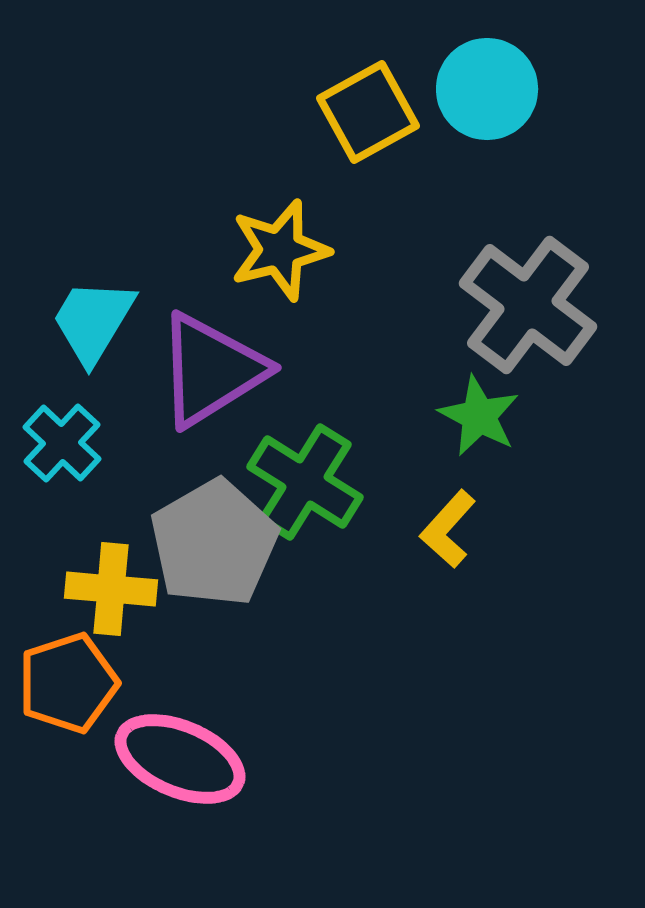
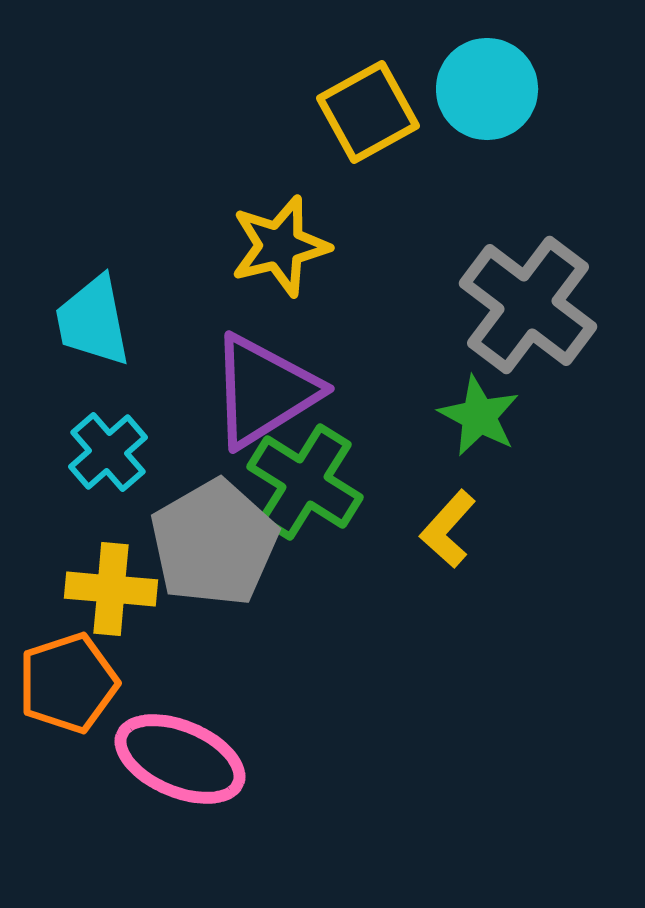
yellow star: moved 4 px up
cyan trapezoid: rotated 42 degrees counterclockwise
purple triangle: moved 53 px right, 21 px down
cyan cross: moved 46 px right, 9 px down; rotated 6 degrees clockwise
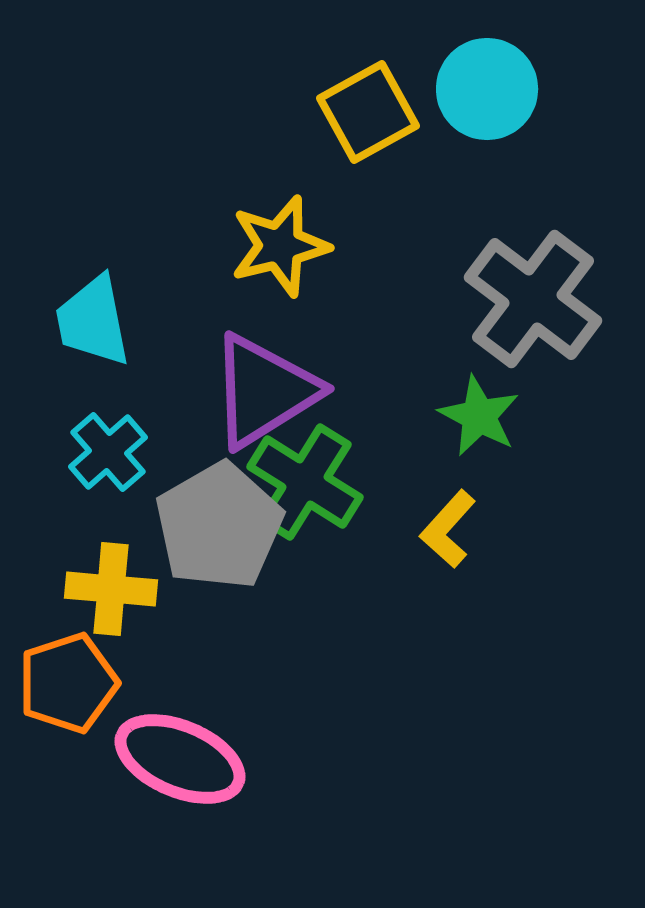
gray cross: moved 5 px right, 6 px up
gray pentagon: moved 5 px right, 17 px up
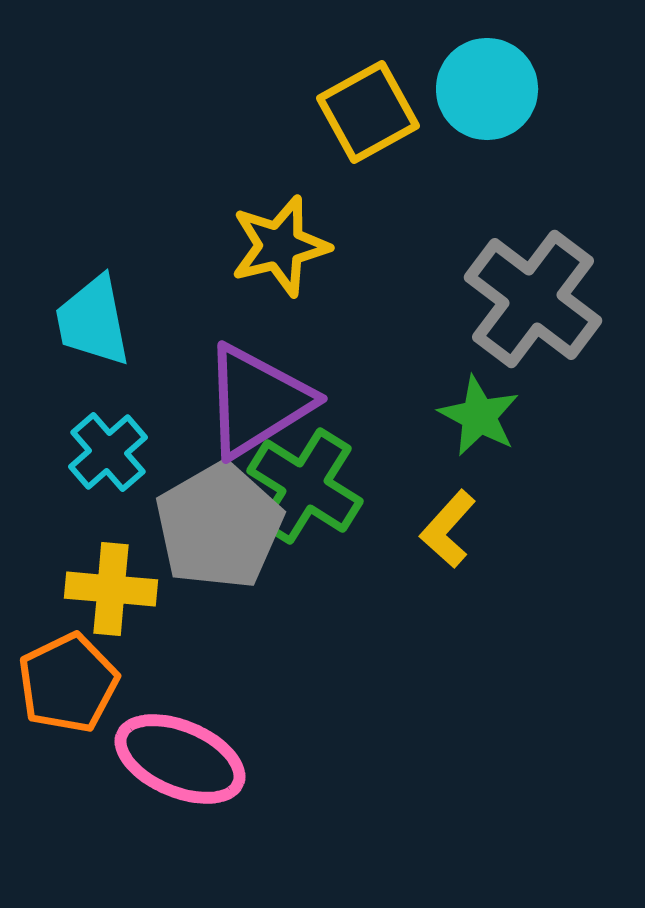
purple triangle: moved 7 px left, 10 px down
green cross: moved 4 px down
orange pentagon: rotated 8 degrees counterclockwise
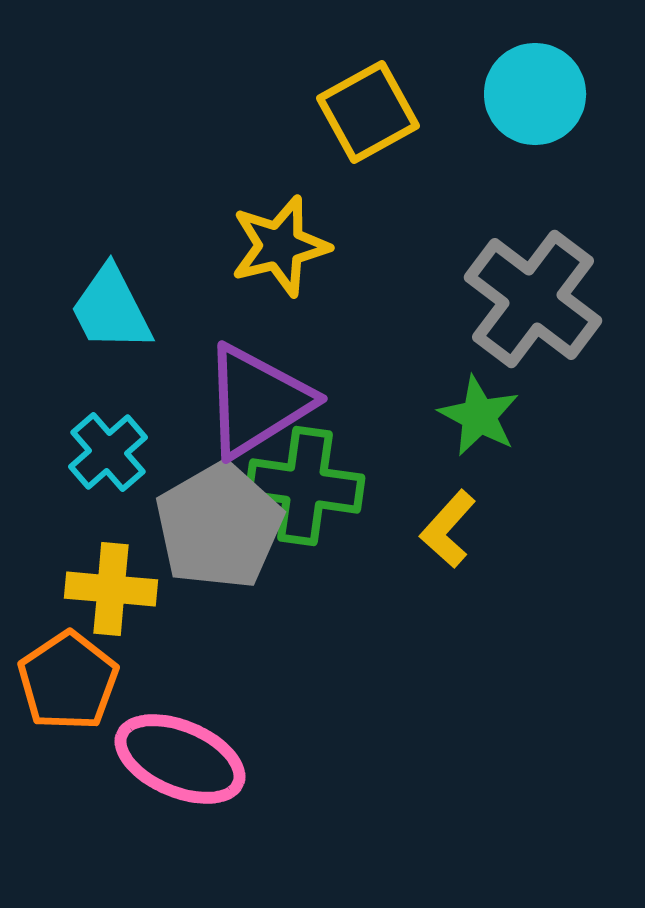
cyan circle: moved 48 px right, 5 px down
cyan trapezoid: moved 18 px right, 12 px up; rotated 16 degrees counterclockwise
green cross: rotated 24 degrees counterclockwise
orange pentagon: moved 2 px up; rotated 8 degrees counterclockwise
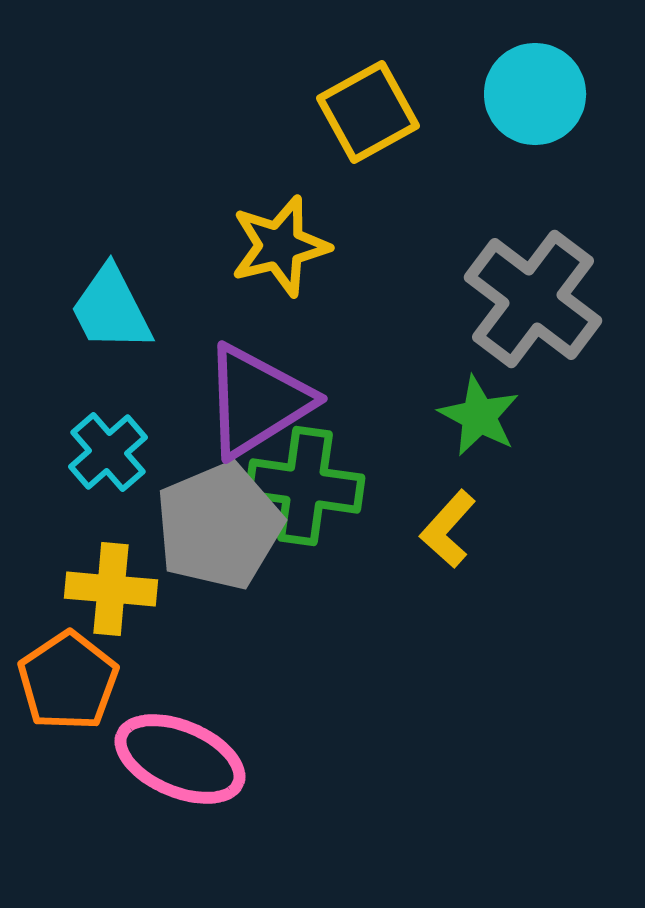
gray pentagon: rotated 7 degrees clockwise
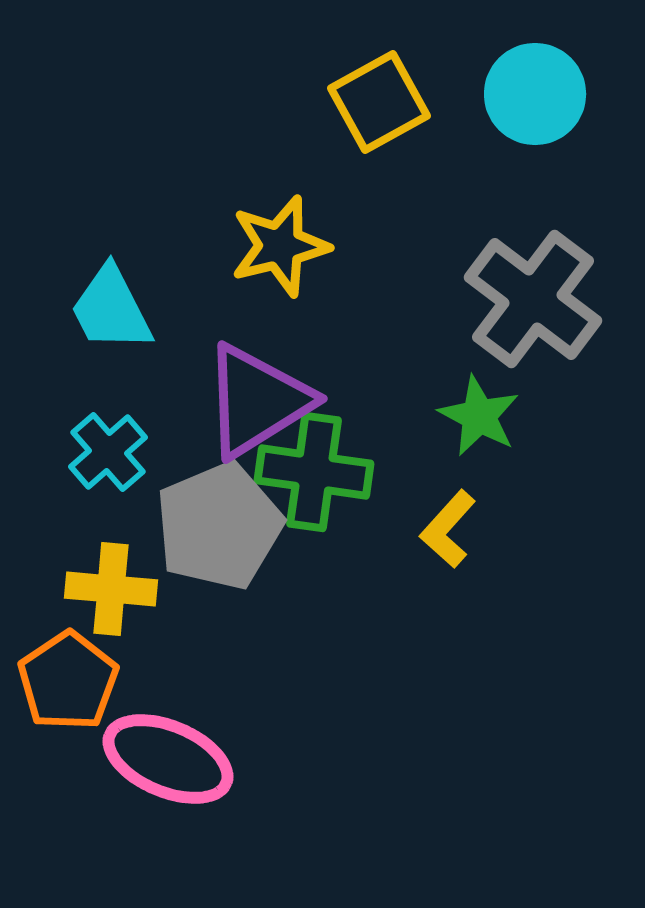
yellow square: moved 11 px right, 10 px up
green cross: moved 9 px right, 14 px up
pink ellipse: moved 12 px left
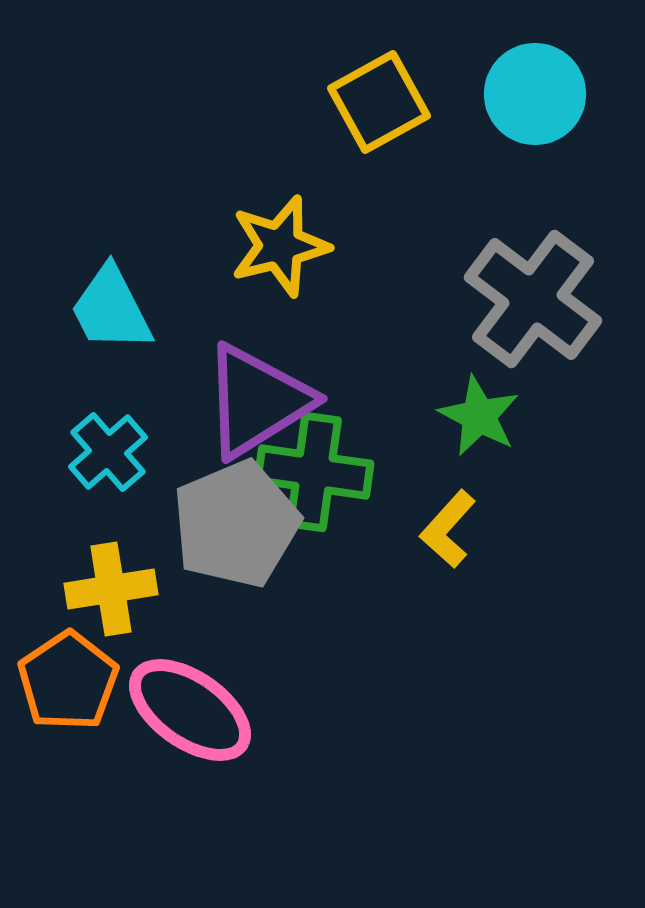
gray pentagon: moved 17 px right, 2 px up
yellow cross: rotated 14 degrees counterclockwise
pink ellipse: moved 22 px right, 49 px up; rotated 12 degrees clockwise
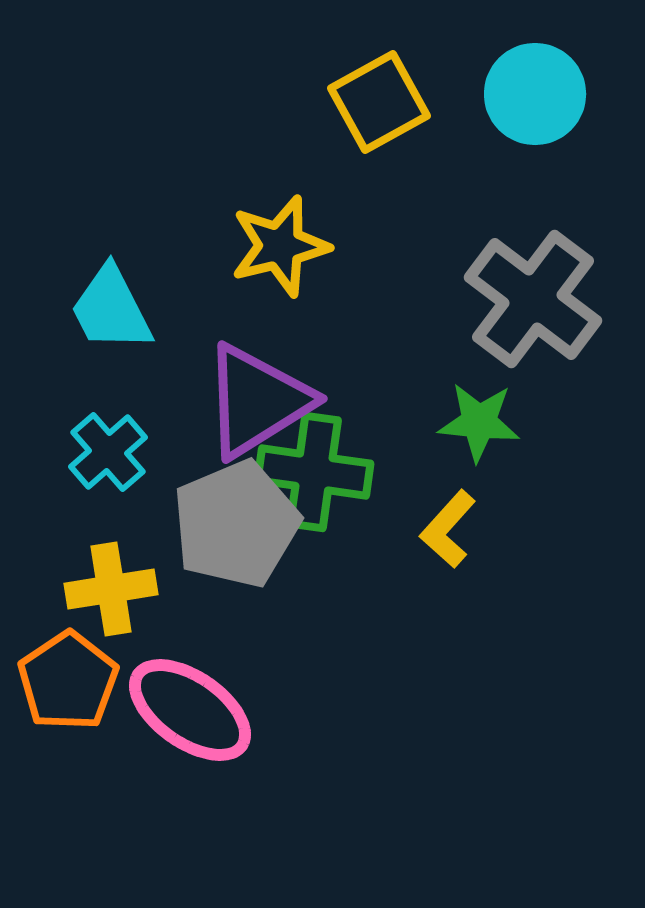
green star: moved 6 px down; rotated 22 degrees counterclockwise
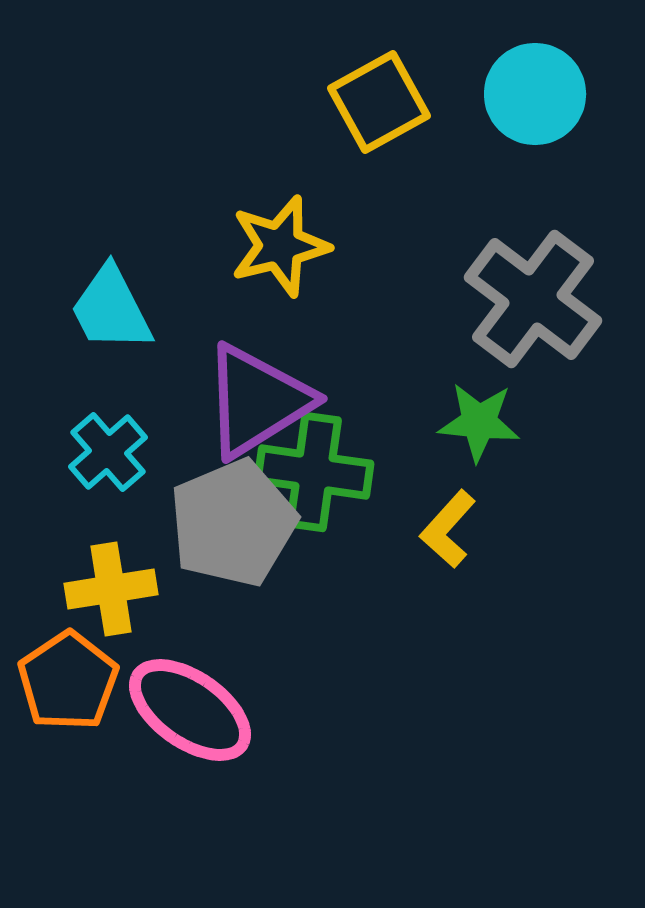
gray pentagon: moved 3 px left, 1 px up
